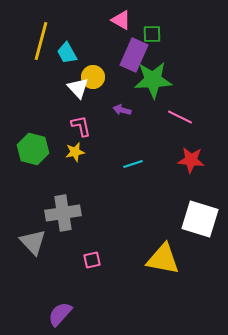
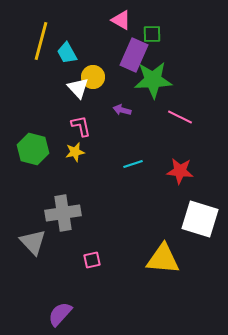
red star: moved 11 px left, 11 px down
yellow triangle: rotated 6 degrees counterclockwise
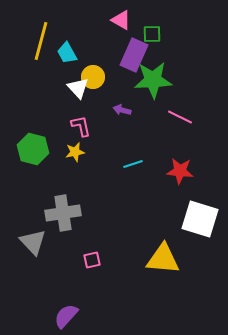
purple semicircle: moved 6 px right, 2 px down
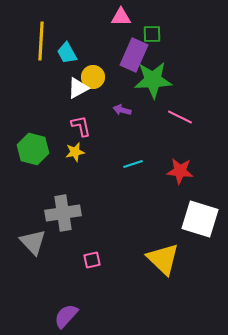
pink triangle: moved 3 px up; rotated 30 degrees counterclockwise
yellow line: rotated 12 degrees counterclockwise
white triangle: rotated 45 degrees clockwise
yellow triangle: rotated 39 degrees clockwise
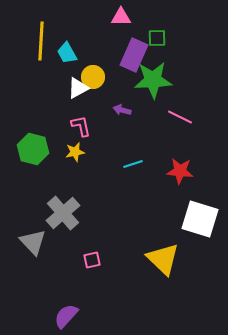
green square: moved 5 px right, 4 px down
gray cross: rotated 32 degrees counterclockwise
